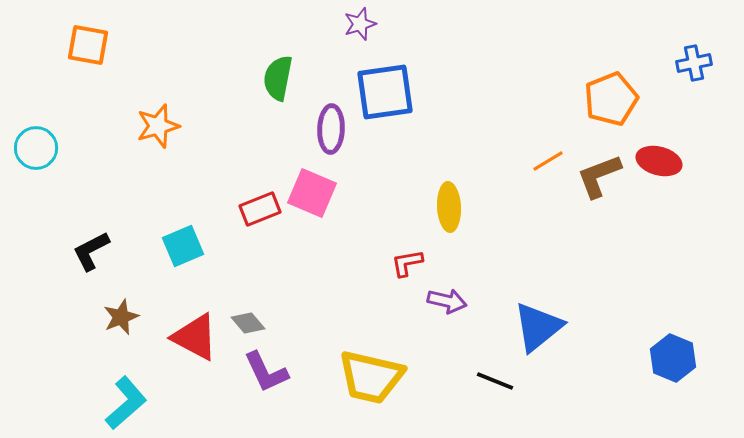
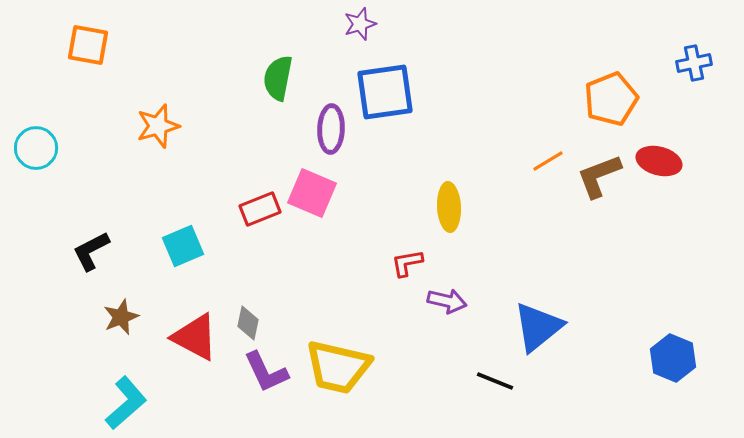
gray diamond: rotated 52 degrees clockwise
yellow trapezoid: moved 33 px left, 10 px up
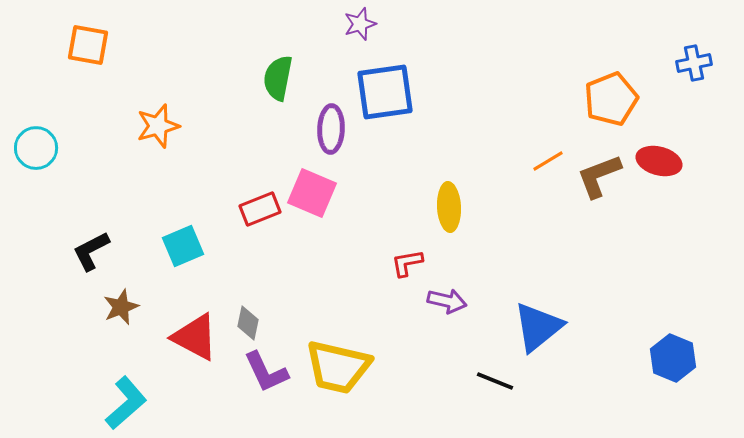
brown star: moved 10 px up
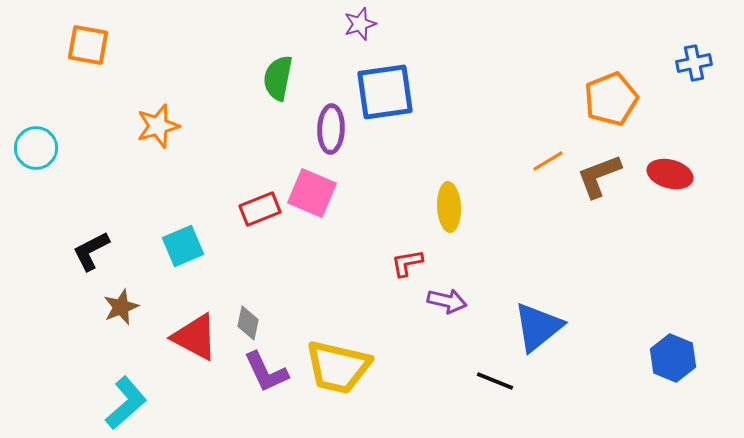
red ellipse: moved 11 px right, 13 px down
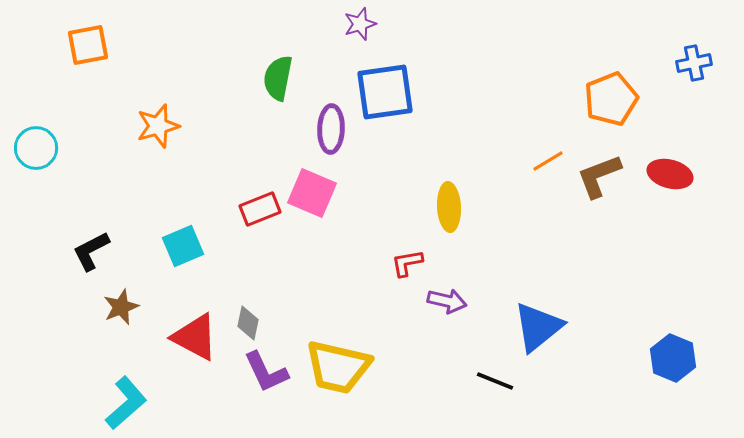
orange square: rotated 21 degrees counterclockwise
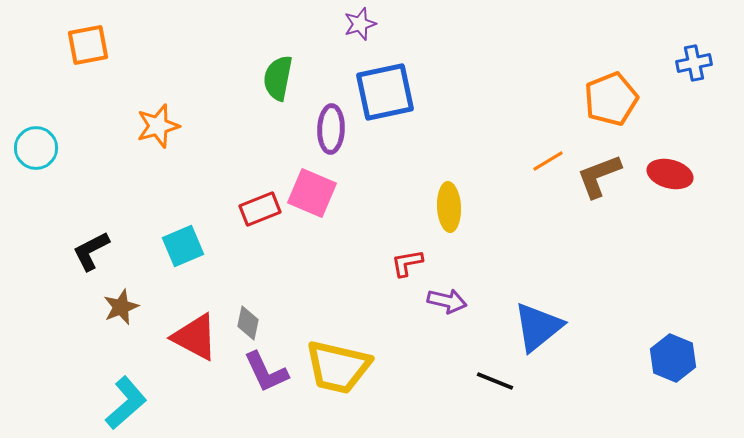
blue square: rotated 4 degrees counterclockwise
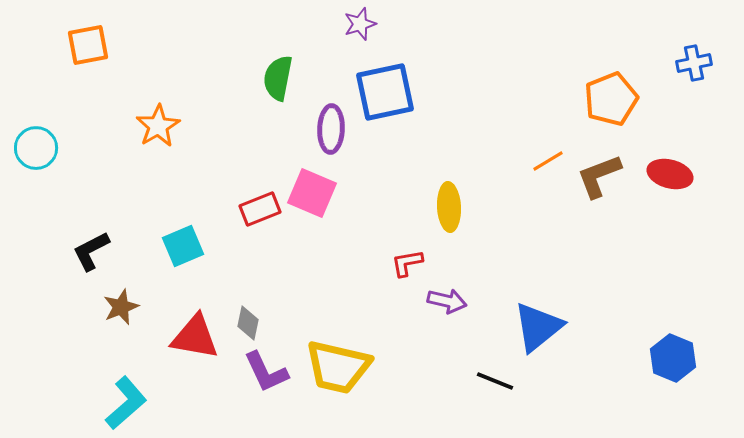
orange star: rotated 15 degrees counterclockwise
red triangle: rotated 18 degrees counterclockwise
